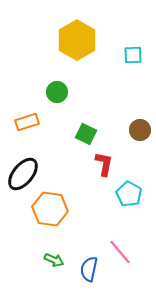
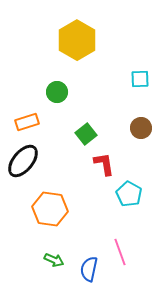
cyan square: moved 7 px right, 24 px down
brown circle: moved 1 px right, 2 px up
green square: rotated 25 degrees clockwise
red L-shape: rotated 20 degrees counterclockwise
black ellipse: moved 13 px up
pink line: rotated 20 degrees clockwise
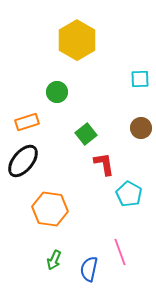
green arrow: rotated 90 degrees clockwise
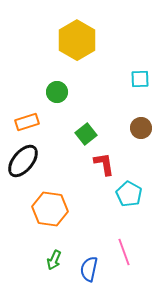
pink line: moved 4 px right
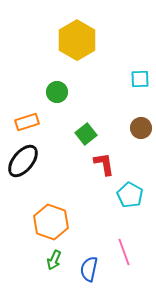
cyan pentagon: moved 1 px right, 1 px down
orange hexagon: moved 1 px right, 13 px down; rotated 12 degrees clockwise
